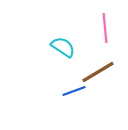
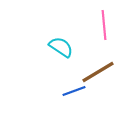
pink line: moved 1 px left, 3 px up
cyan semicircle: moved 2 px left
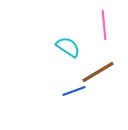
cyan semicircle: moved 7 px right
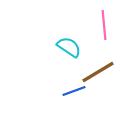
cyan semicircle: moved 1 px right
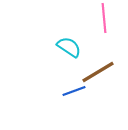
pink line: moved 7 px up
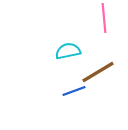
cyan semicircle: moved 1 px left, 4 px down; rotated 45 degrees counterclockwise
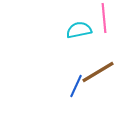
cyan semicircle: moved 11 px right, 21 px up
blue line: moved 2 px right, 5 px up; rotated 45 degrees counterclockwise
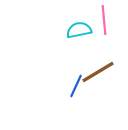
pink line: moved 2 px down
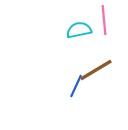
brown line: moved 2 px left, 2 px up
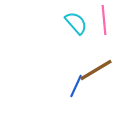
cyan semicircle: moved 3 px left, 7 px up; rotated 60 degrees clockwise
